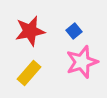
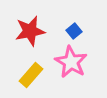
pink star: moved 11 px left; rotated 24 degrees counterclockwise
yellow rectangle: moved 2 px right, 2 px down
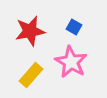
blue square: moved 4 px up; rotated 21 degrees counterclockwise
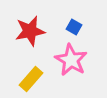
pink star: moved 2 px up
yellow rectangle: moved 4 px down
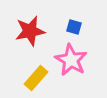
blue square: rotated 14 degrees counterclockwise
yellow rectangle: moved 5 px right, 1 px up
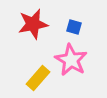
red star: moved 3 px right, 7 px up
yellow rectangle: moved 2 px right
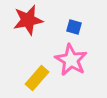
red star: moved 5 px left, 4 px up
yellow rectangle: moved 1 px left
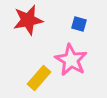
blue square: moved 5 px right, 3 px up
yellow rectangle: moved 2 px right
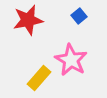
blue square: moved 8 px up; rotated 35 degrees clockwise
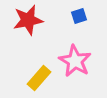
blue square: rotated 21 degrees clockwise
pink star: moved 4 px right, 1 px down
